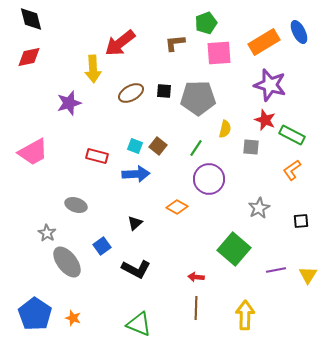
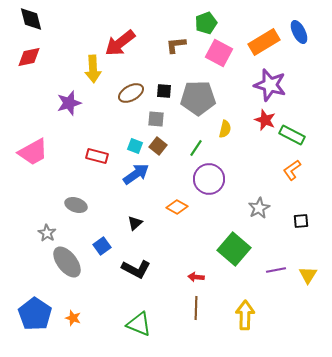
brown L-shape at (175, 43): moved 1 px right, 2 px down
pink square at (219, 53): rotated 32 degrees clockwise
gray square at (251, 147): moved 95 px left, 28 px up
blue arrow at (136, 174): rotated 32 degrees counterclockwise
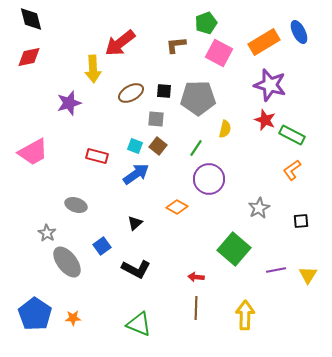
orange star at (73, 318): rotated 21 degrees counterclockwise
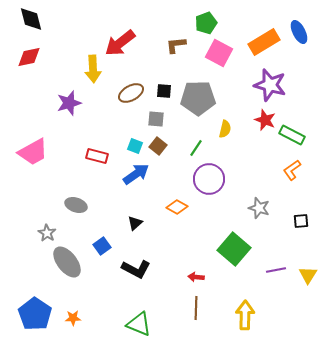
gray star at (259, 208): rotated 25 degrees counterclockwise
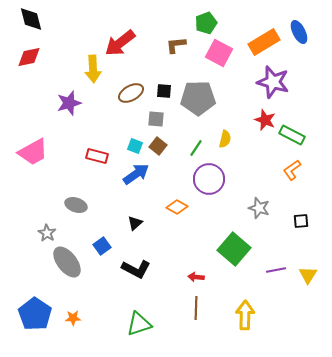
purple star at (270, 85): moved 3 px right, 3 px up
yellow semicircle at (225, 129): moved 10 px down
green triangle at (139, 324): rotated 40 degrees counterclockwise
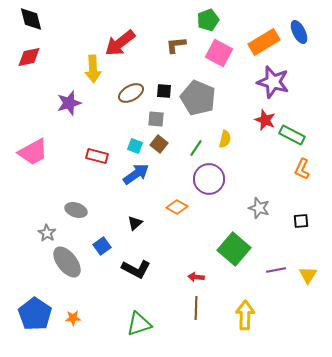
green pentagon at (206, 23): moved 2 px right, 3 px up
gray pentagon at (198, 98): rotated 24 degrees clockwise
brown square at (158, 146): moved 1 px right, 2 px up
orange L-shape at (292, 170): moved 10 px right, 1 px up; rotated 30 degrees counterclockwise
gray ellipse at (76, 205): moved 5 px down
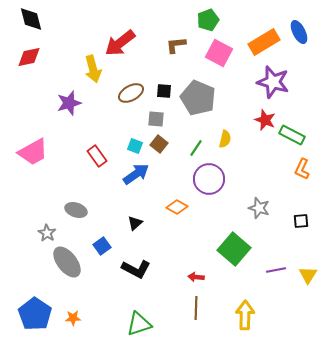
yellow arrow at (93, 69): rotated 12 degrees counterclockwise
red rectangle at (97, 156): rotated 40 degrees clockwise
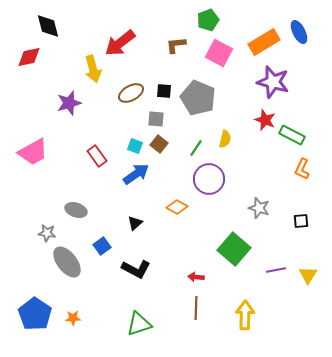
black diamond at (31, 19): moved 17 px right, 7 px down
gray star at (47, 233): rotated 24 degrees counterclockwise
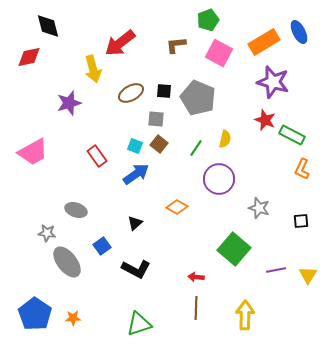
purple circle at (209, 179): moved 10 px right
